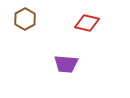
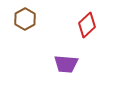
red diamond: moved 2 px down; rotated 55 degrees counterclockwise
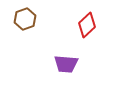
brown hexagon: rotated 10 degrees clockwise
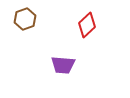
purple trapezoid: moved 3 px left, 1 px down
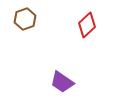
purple trapezoid: moved 1 px left, 17 px down; rotated 30 degrees clockwise
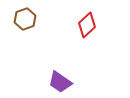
purple trapezoid: moved 2 px left
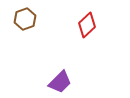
purple trapezoid: rotated 80 degrees counterclockwise
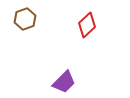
purple trapezoid: moved 4 px right
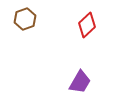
purple trapezoid: moved 16 px right; rotated 15 degrees counterclockwise
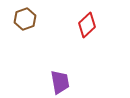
purple trapezoid: moved 20 px left; rotated 40 degrees counterclockwise
